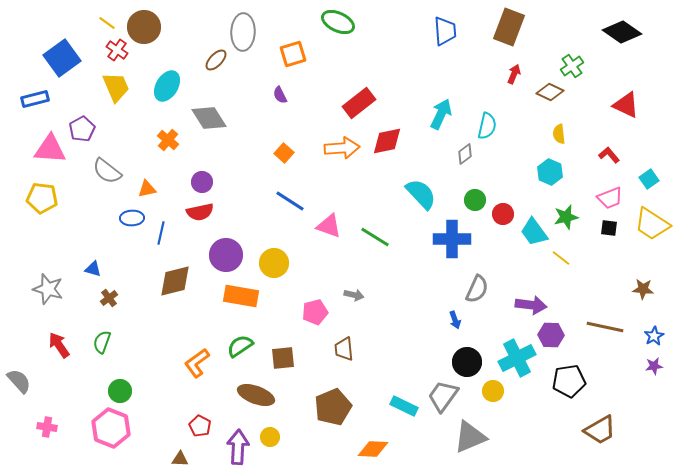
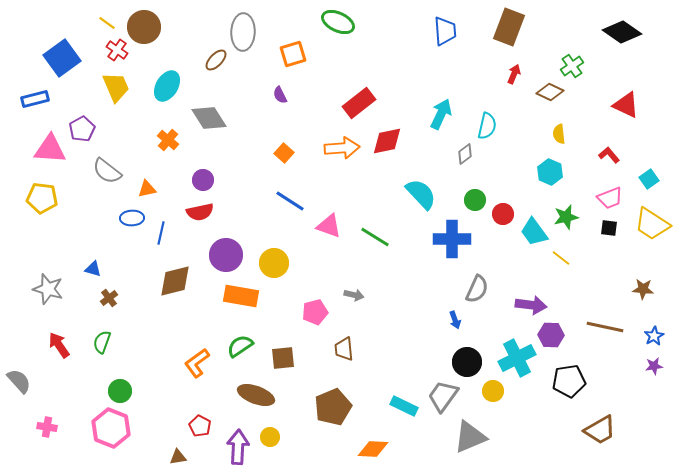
purple circle at (202, 182): moved 1 px right, 2 px up
brown triangle at (180, 459): moved 2 px left, 2 px up; rotated 12 degrees counterclockwise
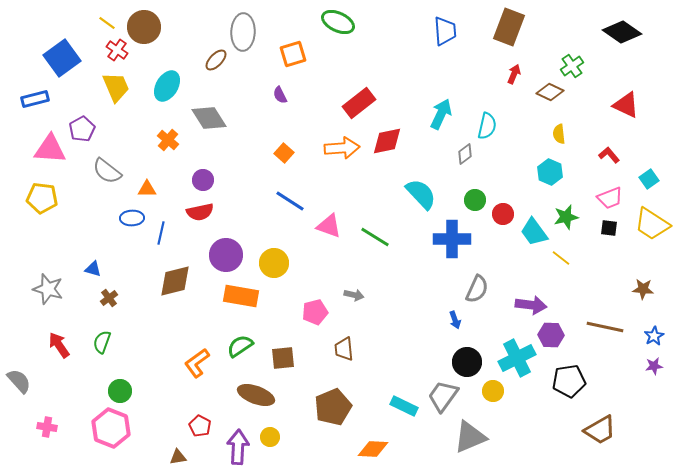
orange triangle at (147, 189): rotated 12 degrees clockwise
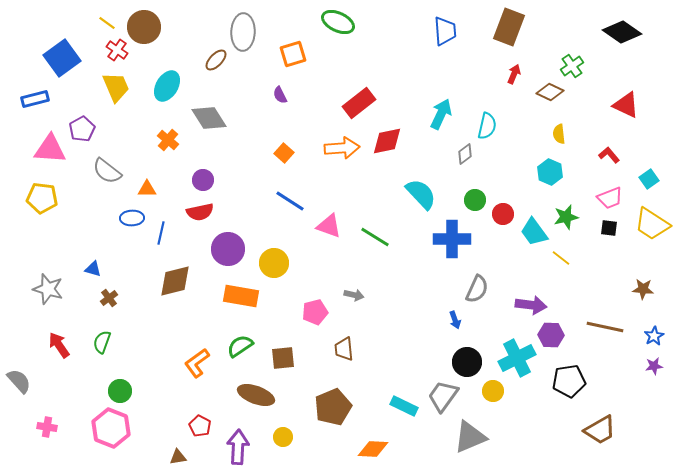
purple circle at (226, 255): moved 2 px right, 6 px up
yellow circle at (270, 437): moved 13 px right
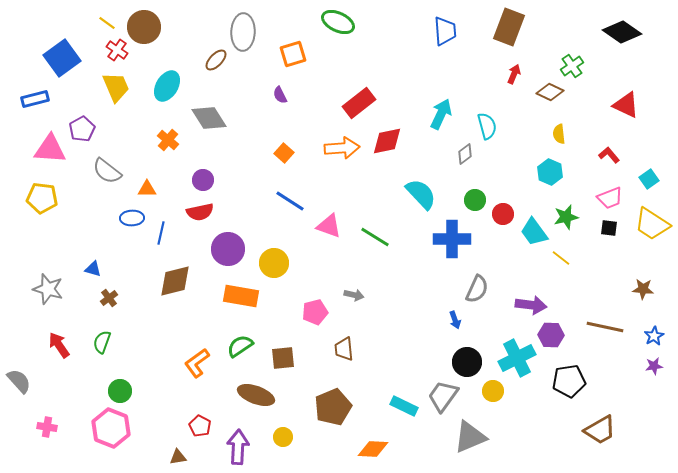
cyan semicircle at (487, 126): rotated 28 degrees counterclockwise
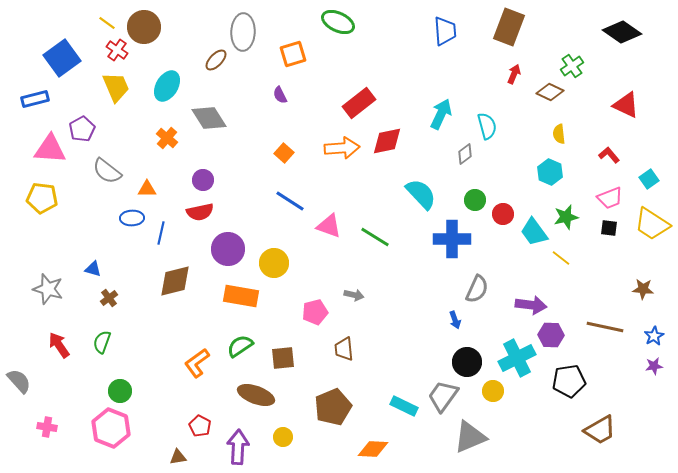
orange cross at (168, 140): moved 1 px left, 2 px up
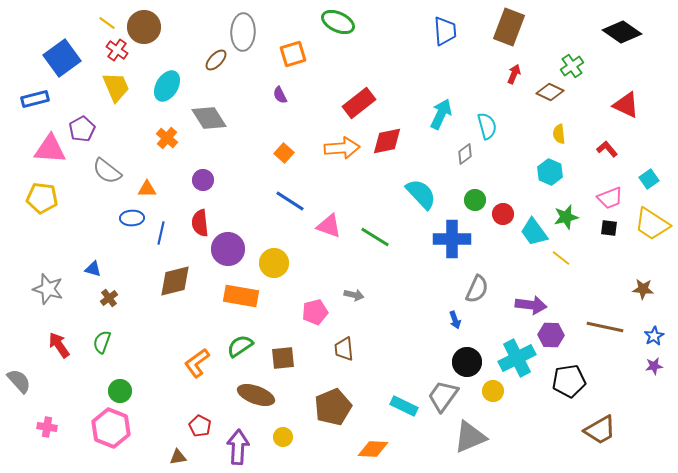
red L-shape at (609, 155): moved 2 px left, 6 px up
red semicircle at (200, 212): moved 11 px down; rotated 96 degrees clockwise
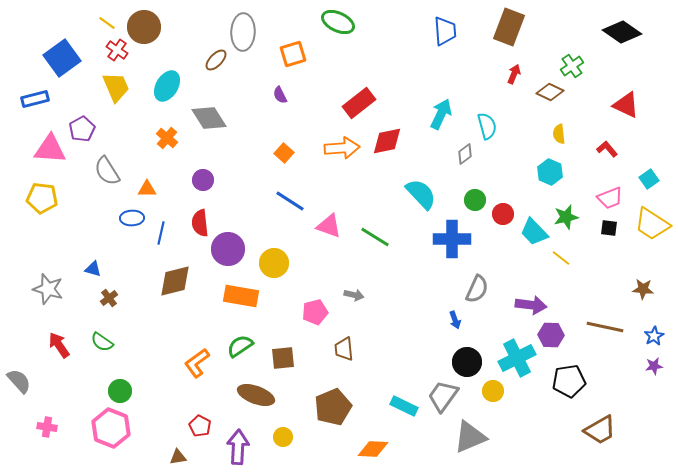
gray semicircle at (107, 171): rotated 20 degrees clockwise
cyan trapezoid at (534, 232): rotated 8 degrees counterclockwise
green semicircle at (102, 342): rotated 75 degrees counterclockwise
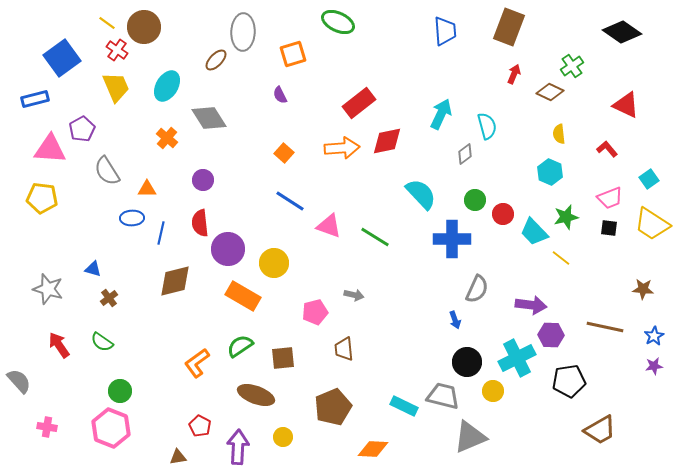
orange rectangle at (241, 296): moved 2 px right; rotated 20 degrees clockwise
gray trapezoid at (443, 396): rotated 68 degrees clockwise
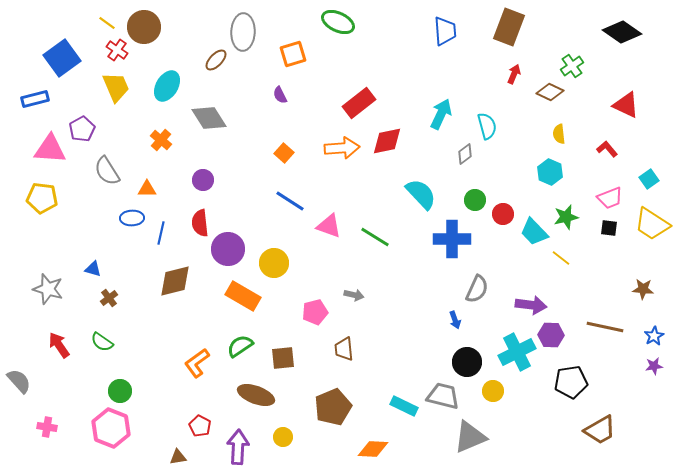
orange cross at (167, 138): moved 6 px left, 2 px down
cyan cross at (517, 358): moved 6 px up
black pentagon at (569, 381): moved 2 px right, 1 px down
